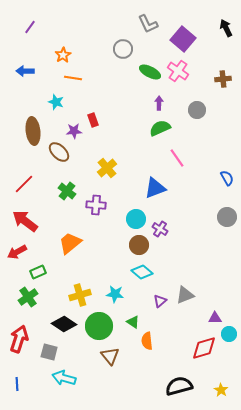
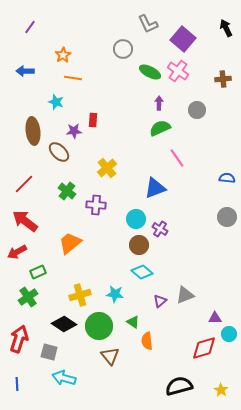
red rectangle at (93, 120): rotated 24 degrees clockwise
blue semicircle at (227, 178): rotated 56 degrees counterclockwise
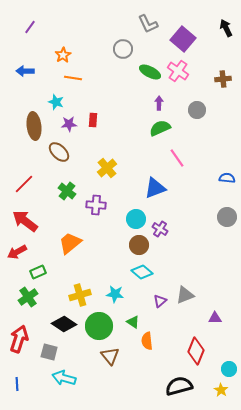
brown ellipse at (33, 131): moved 1 px right, 5 px up
purple star at (74, 131): moved 5 px left, 7 px up
cyan circle at (229, 334): moved 35 px down
red diamond at (204, 348): moved 8 px left, 3 px down; rotated 52 degrees counterclockwise
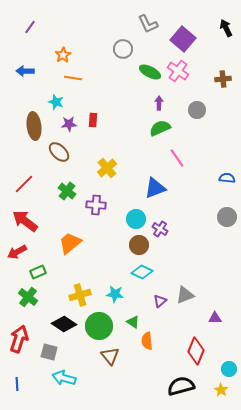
cyan diamond at (142, 272): rotated 15 degrees counterclockwise
green cross at (28, 297): rotated 18 degrees counterclockwise
black semicircle at (179, 386): moved 2 px right
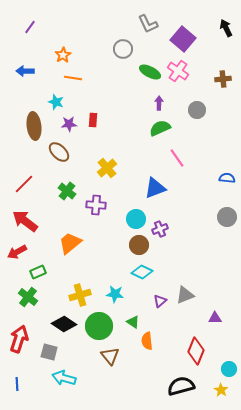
purple cross at (160, 229): rotated 35 degrees clockwise
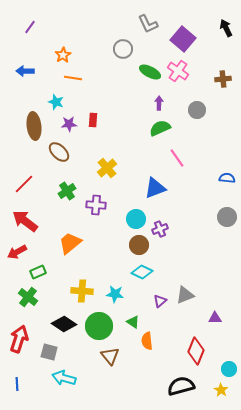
green cross at (67, 191): rotated 18 degrees clockwise
yellow cross at (80, 295): moved 2 px right, 4 px up; rotated 20 degrees clockwise
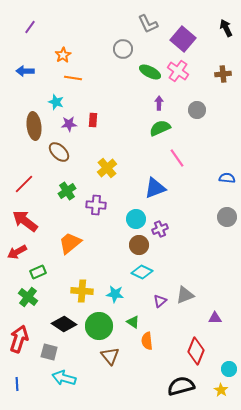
brown cross at (223, 79): moved 5 px up
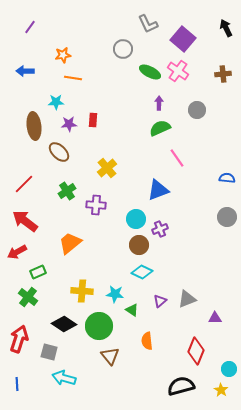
orange star at (63, 55): rotated 21 degrees clockwise
cyan star at (56, 102): rotated 21 degrees counterclockwise
blue triangle at (155, 188): moved 3 px right, 2 px down
gray triangle at (185, 295): moved 2 px right, 4 px down
green triangle at (133, 322): moved 1 px left, 12 px up
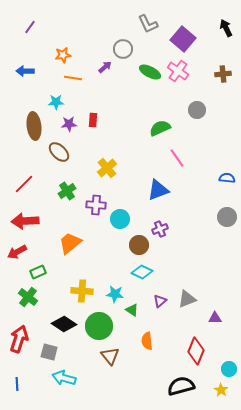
purple arrow at (159, 103): moved 54 px left, 36 px up; rotated 48 degrees clockwise
cyan circle at (136, 219): moved 16 px left
red arrow at (25, 221): rotated 40 degrees counterclockwise
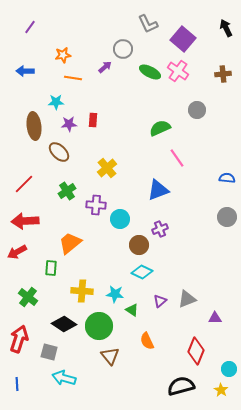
green rectangle at (38, 272): moved 13 px right, 4 px up; rotated 63 degrees counterclockwise
orange semicircle at (147, 341): rotated 18 degrees counterclockwise
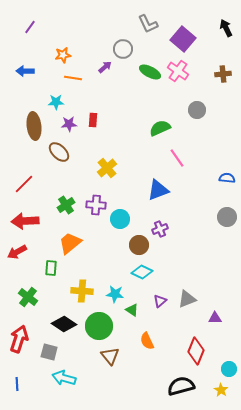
green cross at (67, 191): moved 1 px left, 14 px down
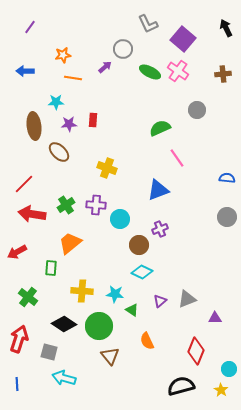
yellow cross at (107, 168): rotated 30 degrees counterclockwise
red arrow at (25, 221): moved 7 px right, 7 px up; rotated 12 degrees clockwise
